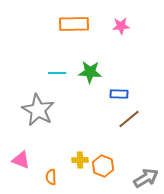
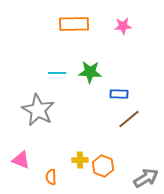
pink star: moved 2 px right
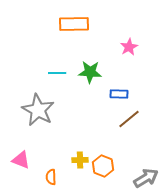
pink star: moved 6 px right, 21 px down; rotated 24 degrees counterclockwise
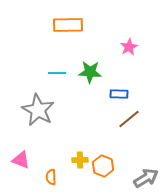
orange rectangle: moved 6 px left, 1 px down
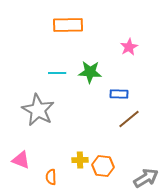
orange hexagon: rotated 15 degrees counterclockwise
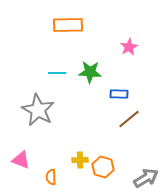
orange hexagon: moved 1 px down; rotated 10 degrees clockwise
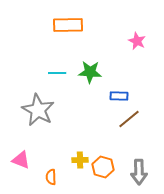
pink star: moved 8 px right, 6 px up; rotated 18 degrees counterclockwise
blue rectangle: moved 2 px down
gray arrow: moved 7 px left, 6 px up; rotated 120 degrees clockwise
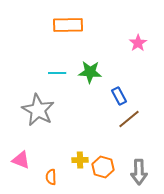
pink star: moved 1 px right, 2 px down; rotated 12 degrees clockwise
blue rectangle: rotated 60 degrees clockwise
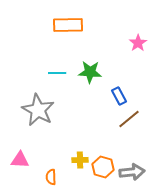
pink triangle: moved 1 px left; rotated 18 degrees counterclockwise
gray arrow: moved 7 px left; rotated 95 degrees counterclockwise
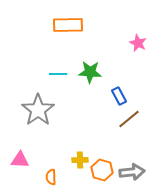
pink star: rotated 12 degrees counterclockwise
cyan line: moved 1 px right, 1 px down
gray star: rotated 8 degrees clockwise
orange hexagon: moved 1 px left, 3 px down
